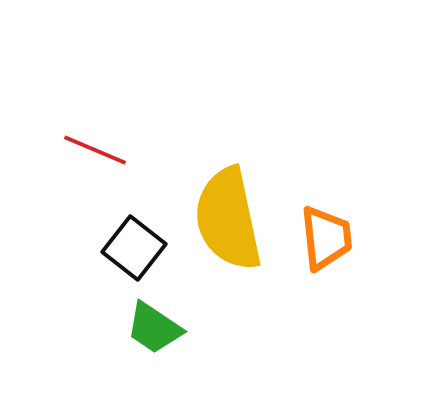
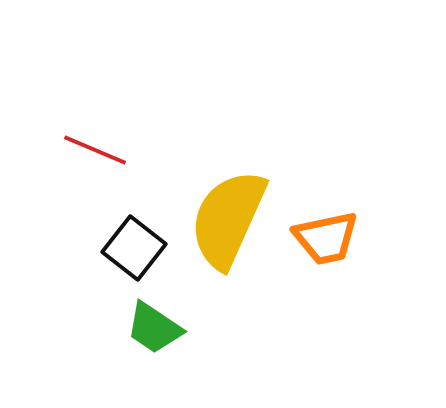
yellow semicircle: rotated 36 degrees clockwise
orange trapezoid: rotated 84 degrees clockwise
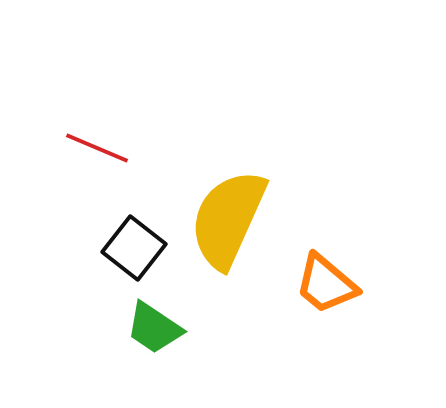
red line: moved 2 px right, 2 px up
orange trapezoid: moved 46 px down; rotated 52 degrees clockwise
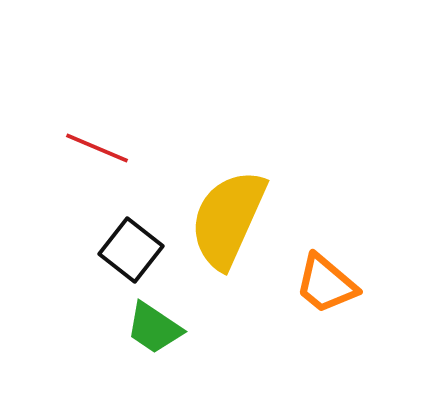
black square: moved 3 px left, 2 px down
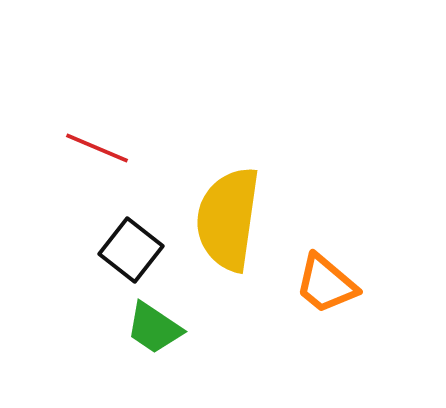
yellow semicircle: rotated 16 degrees counterclockwise
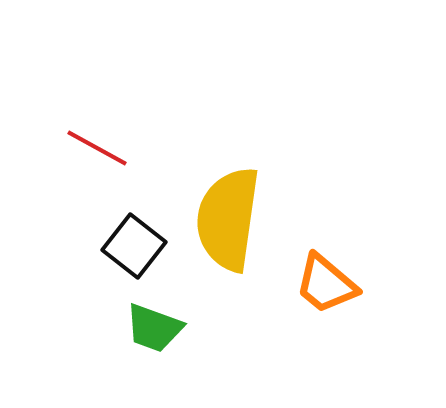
red line: rotated 6 degrees clockwise
black square: moved 3 px right, 4 px up
green trapezoid: rotated 14 degrees counterclockwise
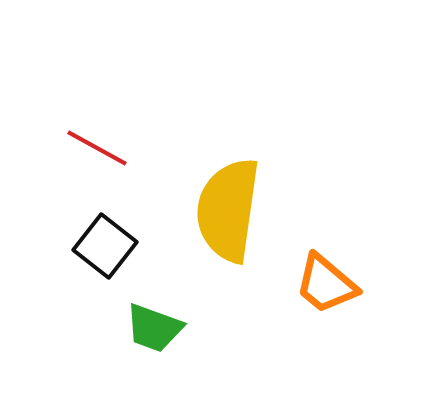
yellow semicircle: moved 9 px up
black square: moved 29 px left
